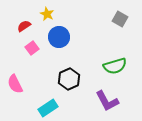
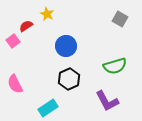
red semicircle: moved 2 px right
blue circle: moved 7 px right, 9 px down
pink square: moved 19 px left, 7 px up
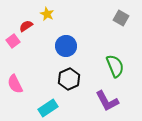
gray square: moved 1 px right, 1 px up
green semicircle: rotated 95 degrees counterclockwise
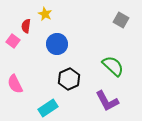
yellow star: moved 2 px left
gray square: moved 2 px down
red semicircle: rotated 48 degrees counterclockwise
pink square: rotated 16 degrees counterclockwise
blue circle: moved 9 px left, 2 px up
green semicircle: moved 2 px left; rotated 25 degrees counterclockwise
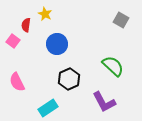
red semicircle: moved 1 px up
pink semicircle: moved 2 px right, 2 px up
purple L-shape: moved 3 px left, 1 px down
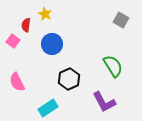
blue circle: moved 5 px left
green semicircle: rotated 15 degrees clockwise
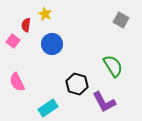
black hexagon: moved 8 px right, 5 px down; rotated 20 degrees counterclockwise
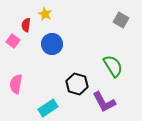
pink semicircle: moved 1 px left, 2 px down; rotated 36 degrees clockwise
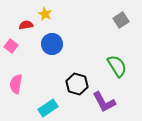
gray square: rotated 28 degrees clockwise
red semicircle: rotated 72 degrees clockwise
pink square: moved 2 px left, 5 px down
green semicircle: moved 4 px right
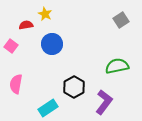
green semicircle: rotated 70 degrees counterclockwise
black hexagon: moved 3 px left, 3 px down; rotated 15 degrees clockwise
purple L-shape: rotated 115 degrees counterclockwise
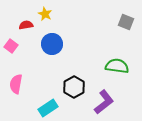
gray square: moved 5 px right, 2 px down; rotated 35 degrees counterclockwise
green semicircle: rotated 20 degrees clockwise
purple L-shape: rotated 15 degrees clockwise
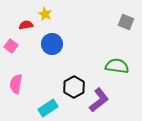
purple L-shape: moved 5 px left, 2 px up
